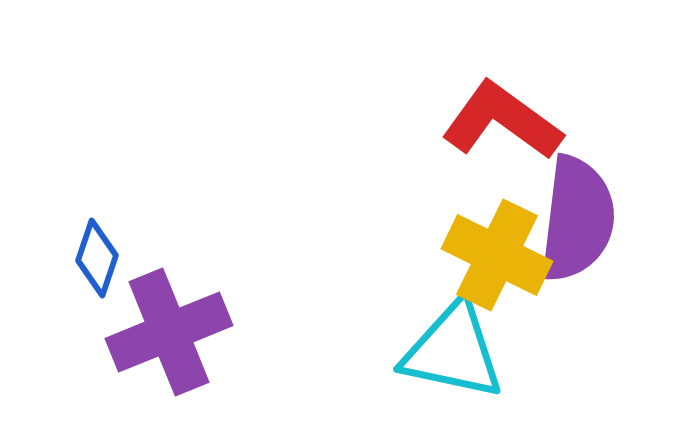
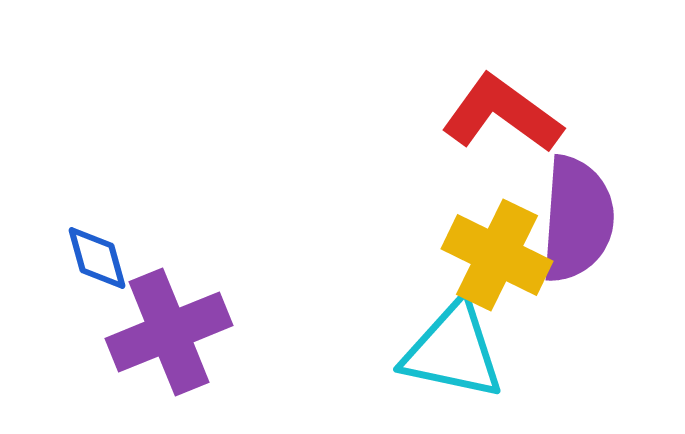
red L-shape: moved 7 px up
purple semicircle: rotated 3 degrees counterclockwise
blue diamond: rotated 34 degrees counterclockwise
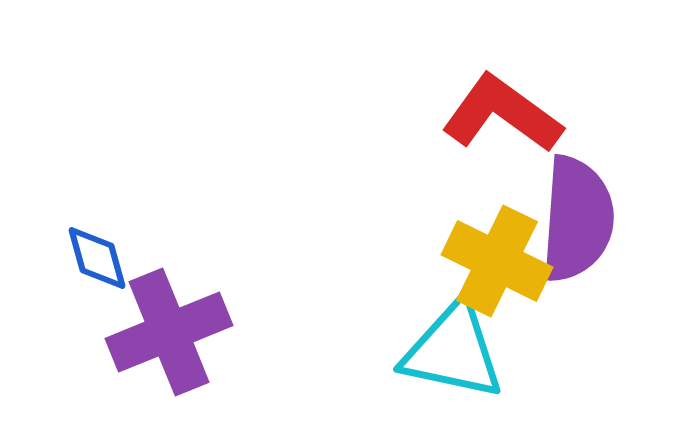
yellow cross: moved 6 px down
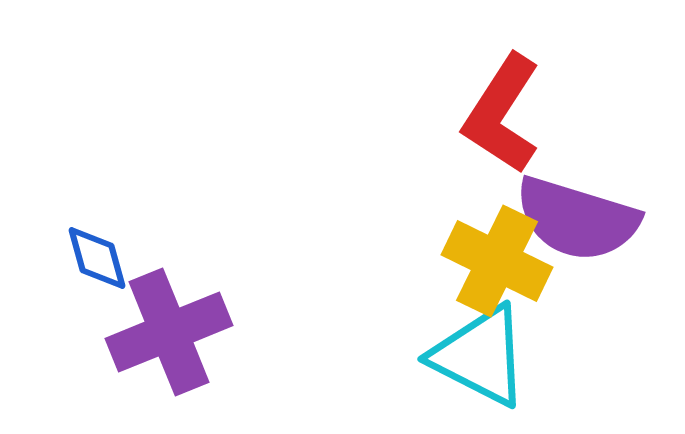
red L-shape: rotated 93 degrees counterclockwise
purple semicircle: rotated 103 degrees clockwise
cyan triangle: moved 27 px right, 5 px down; rotated 15 degrees clockwise
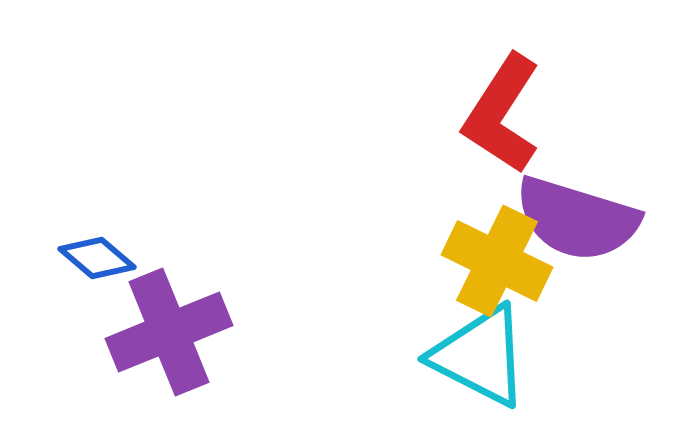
blue diamond: rotated 34 degrees counterclockwise
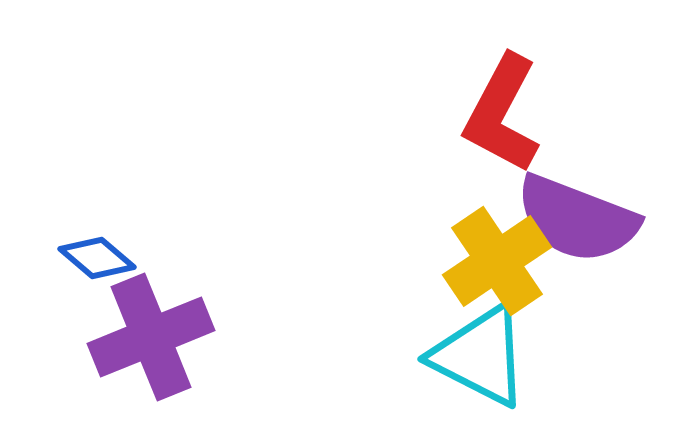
red L-shape: rotated 5 degrees counterclockwise
purple semicircle: rotated 4 degrees clockwise
yellow cross: rotated 30 degrees clockwise
purple cross: moved 18 px left, 5 px down
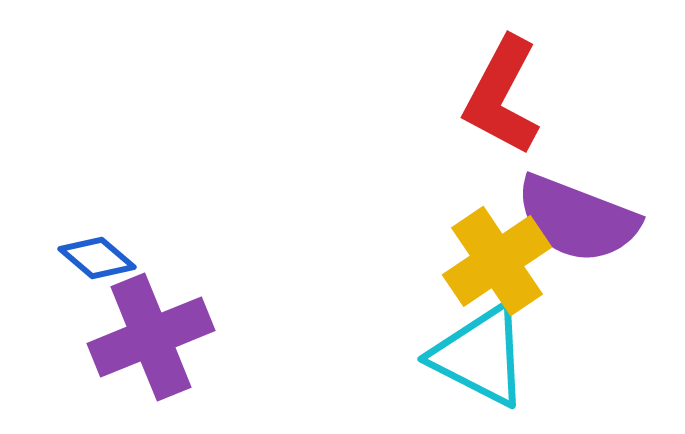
red L-shape: moved 18 px up
